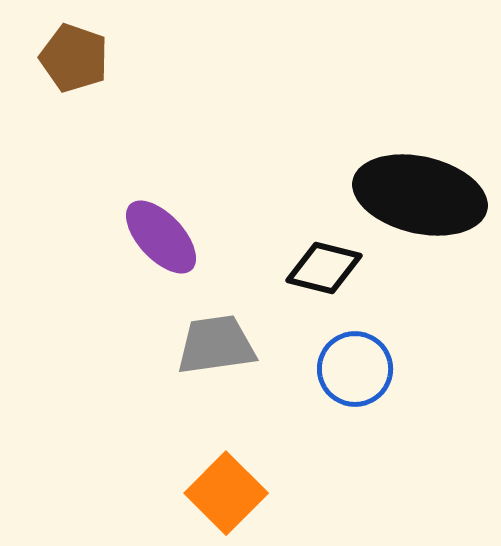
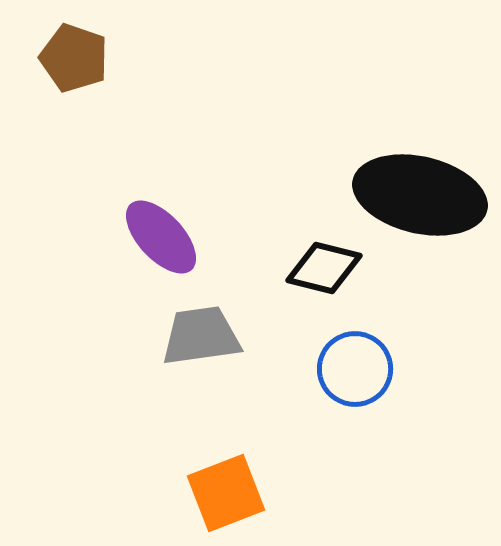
gray trapezoid: moved 15 px left, 9 px up
orange square: rotated 24 degrees clockwise
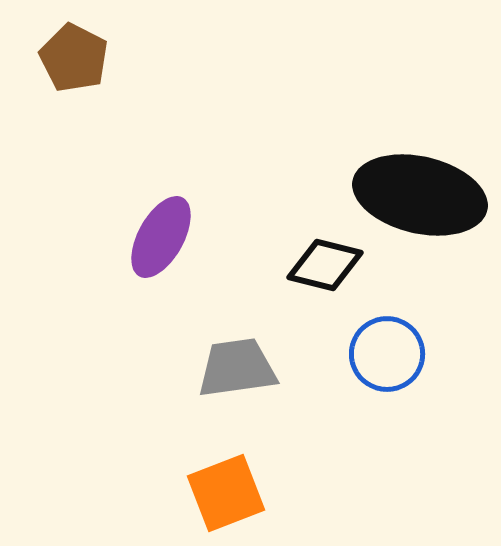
brown pentagon: rotated 8 degrees clockwise
purple ellipse: rotated 72 degrees clockwise
black diamond: moved 1 px right, 3 px up
gray trapezoid: moved 36 px right, 32 px down
blue circle: moved 32 px right, 15 px up
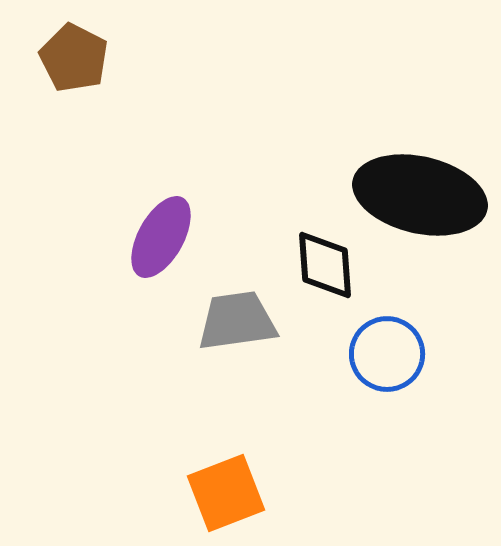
black diamond: rotated 72 degrees clockwise
gray trapezoid: moved 47 px up
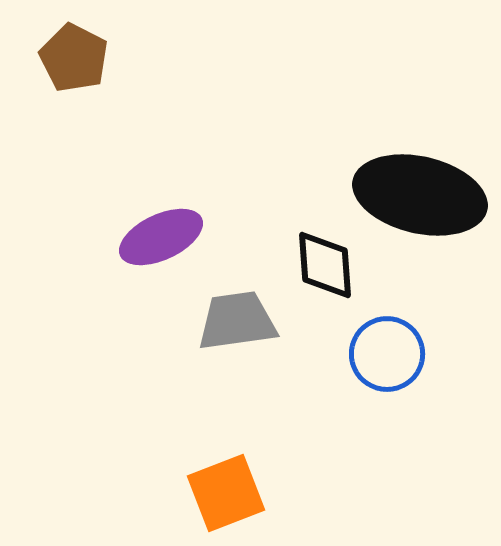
purple ellipse: rotated 36 degrees clockwise
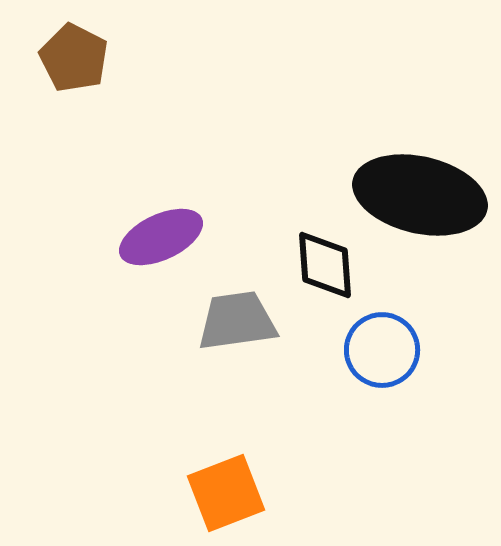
blue circle: moved 5 px left, 4 px up
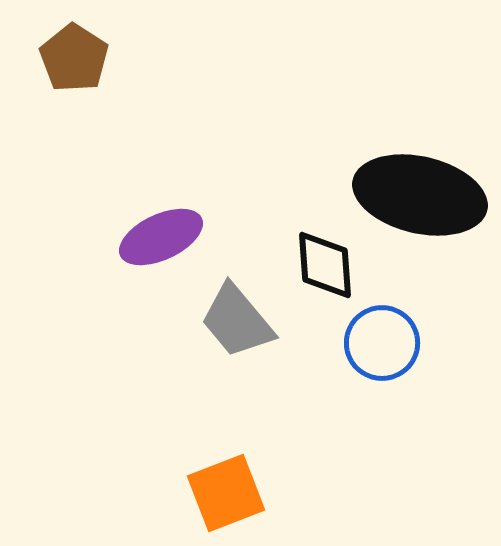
brown pentagon: rotated 6 degrees clockwise
gray trapezoid: rotated 122 degrees counterclockwise
blue circle: moved 7 px up
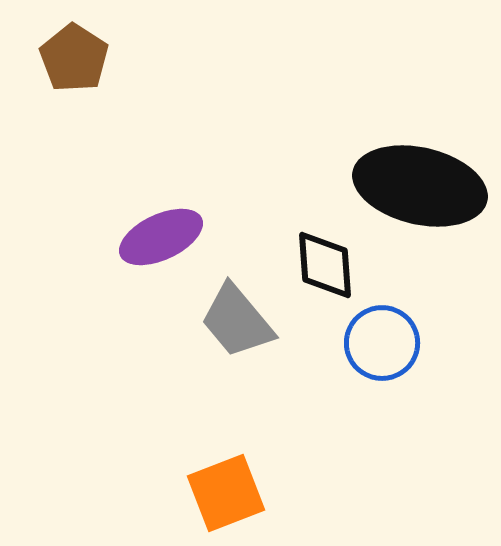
black ellipse: moved 9 px up
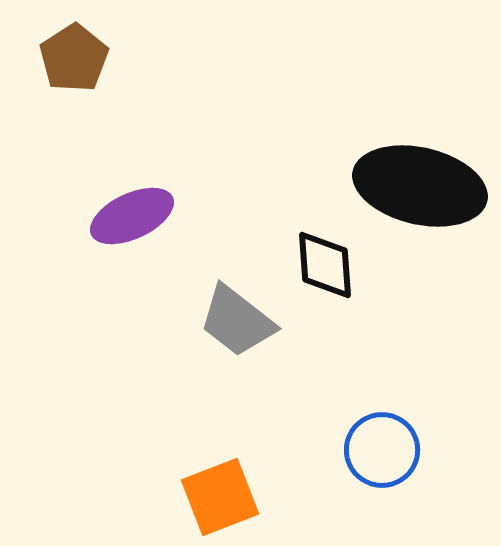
brown pentagon: rotated 6 degrees clockwise
purple ellipse: moved 29 px left, 21 px up
gray trapezoid: rotated 12 degrees counterclockwise
blue circle: moved 107 px down
orange square: moved 6 px left, 4 px down
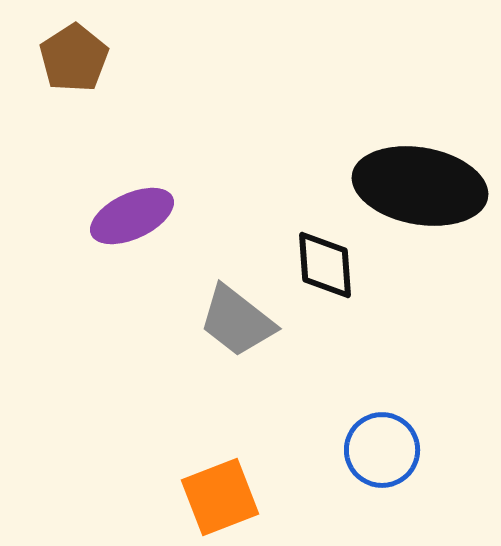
black ellipse: rotated 3 degrees counterclockwise
